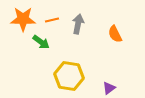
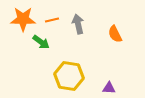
gray arrow: rotated 24 degrees counterclockwise
purple triangle: rotated 40 degrees clockwise
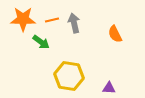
gray arrow: moved 4 px left, 1 px up
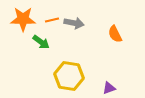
gray arrow: rotated 114 degrees clockwise
purple triangle: rotated 24 degrees counterclockwise
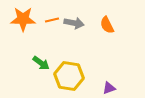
orange semicircle: moved 8 px left, 9 px up
green arrow: moved 21 px down
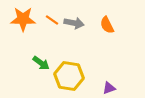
orange line: rotated 48 degrees clockwise
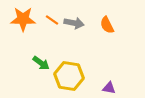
purple triangle: rotated 32 degrees clockwise
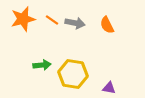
orange star: rotated 15 degrees counterclockwise
gray arrow: moved 1 px right
green arrow: moved 1 px right, 2 px down; rotated 42 degrees counterclockwise
yellow hexagon: moved 4 px right, 2 px up
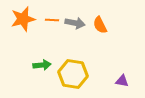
orange line: rotated 32 degrees counterclockwise
orange semicircle: moved 7 px left
purple triangle: moved 13 px right, 7 px up
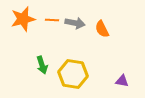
orange semicircle: moved 2 px right, 4 px down
green arrow: rotated 78 degrees clockwise
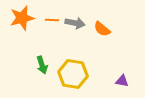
orange star: moved 1 px left, 1 px up
orange semicircle: rotated 24 degrees counterclockwise
